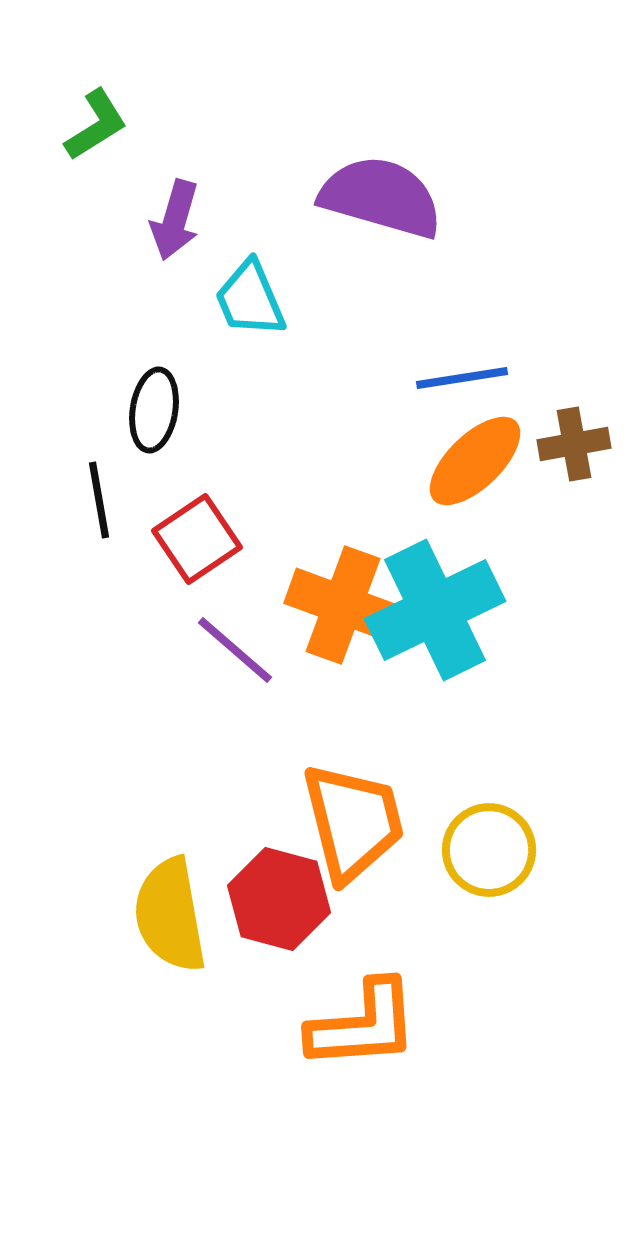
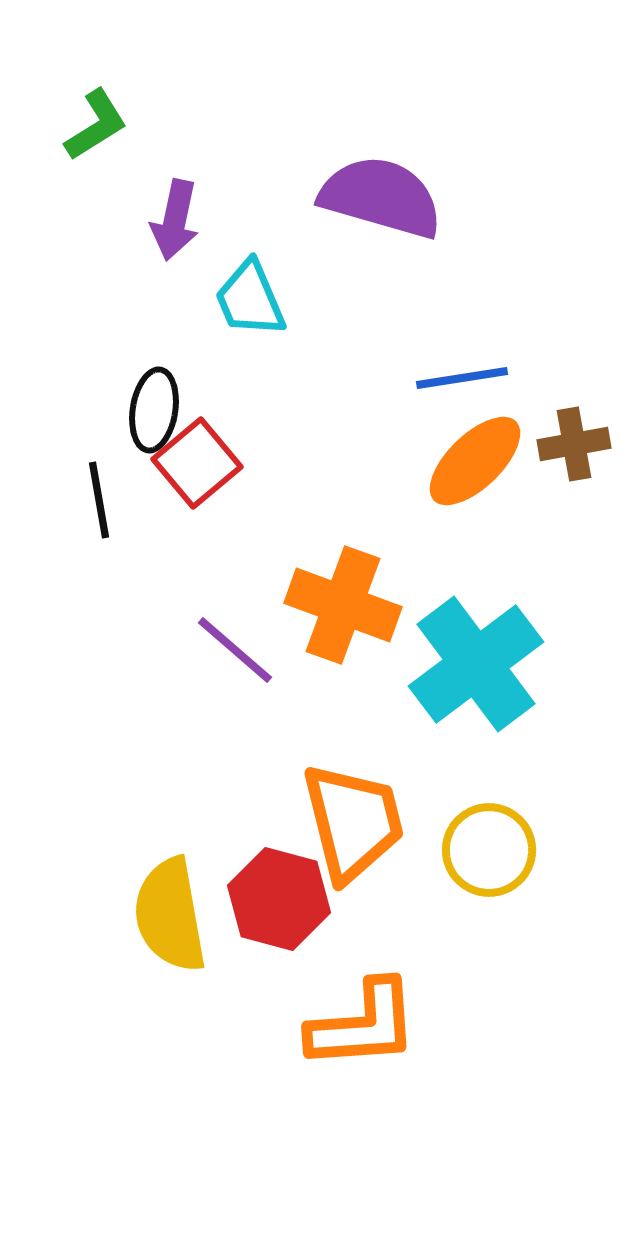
purple arrow: rotated 4 degrees counterclockwise
red square: moved 76 px up; rotated 6 degrees counterclockwise
cyan cross: moved 41 px right, 54 px down; rotated 11 degrees counterclockwise
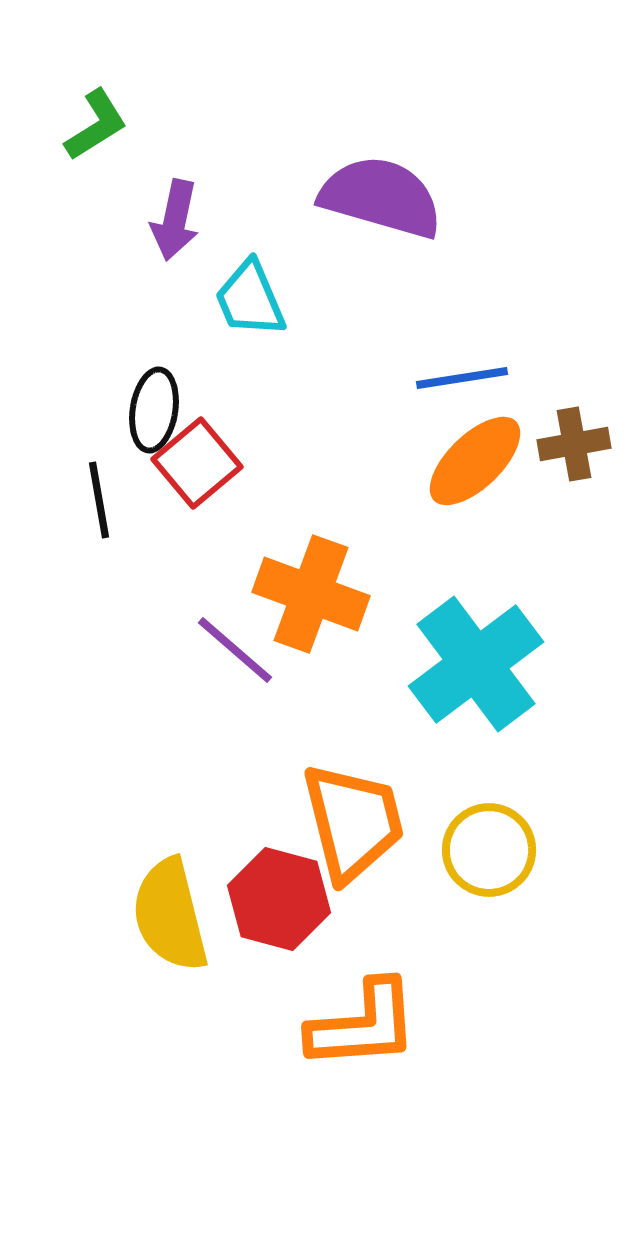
orange cross: moved 32 px left, 11 px up
yellow semicircle: rotated 4 degrees counterclockwise
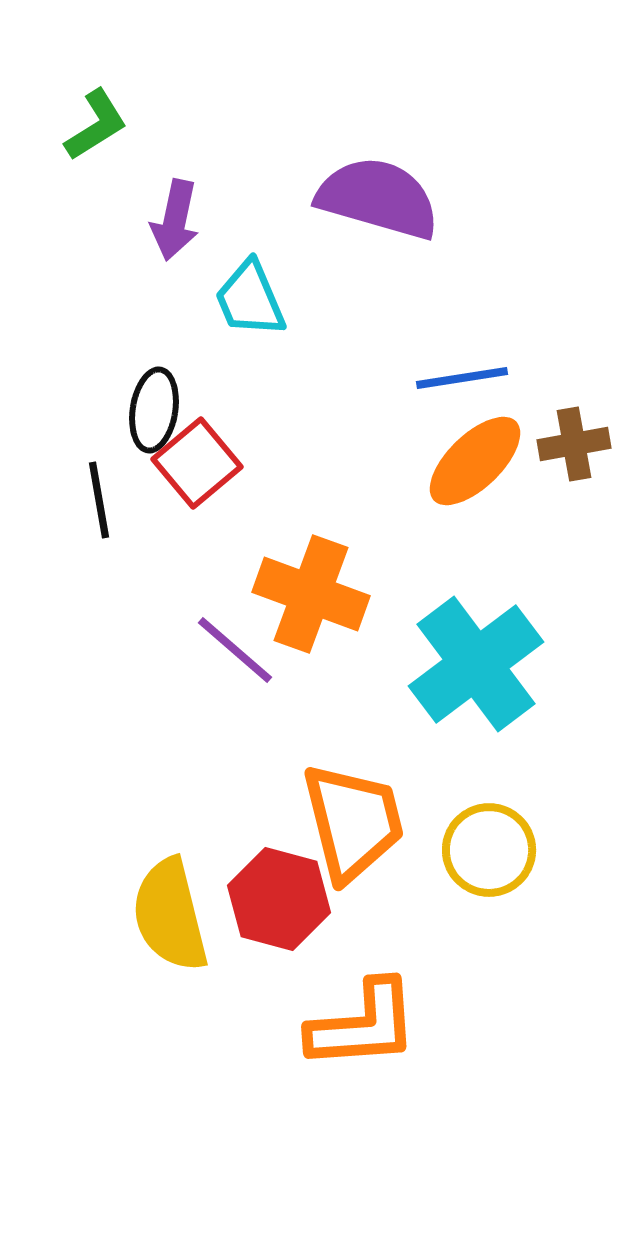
purple semicircle: moved 3 px left, 1 px down
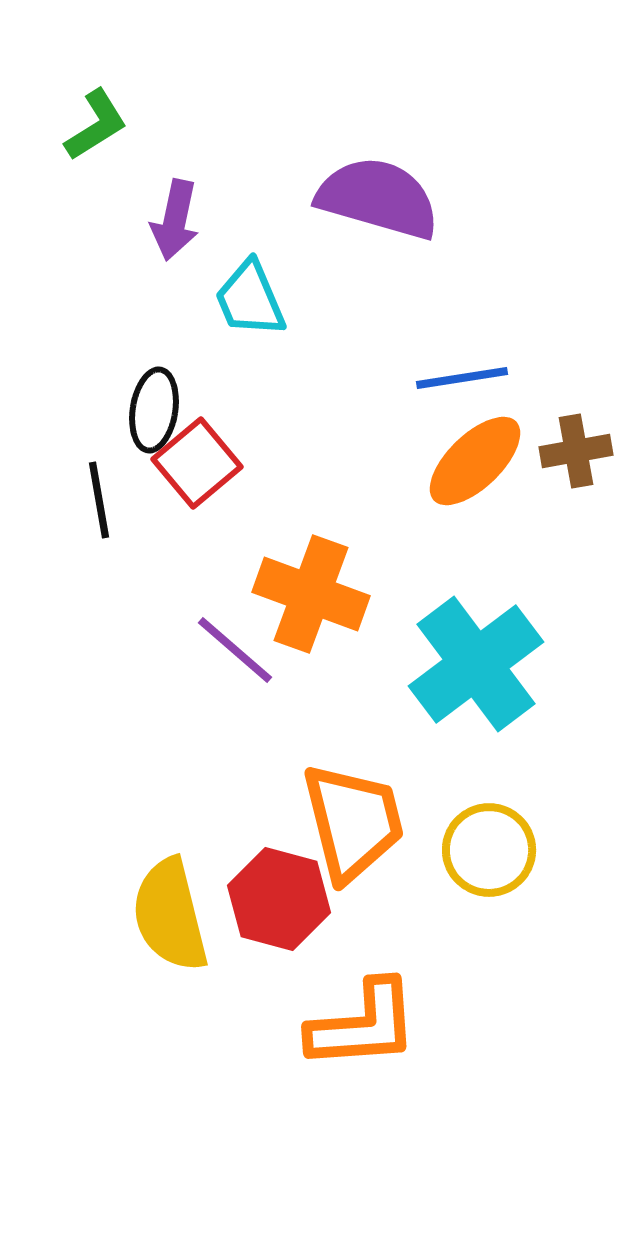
brown cross: moved 2 px right, 7 px down
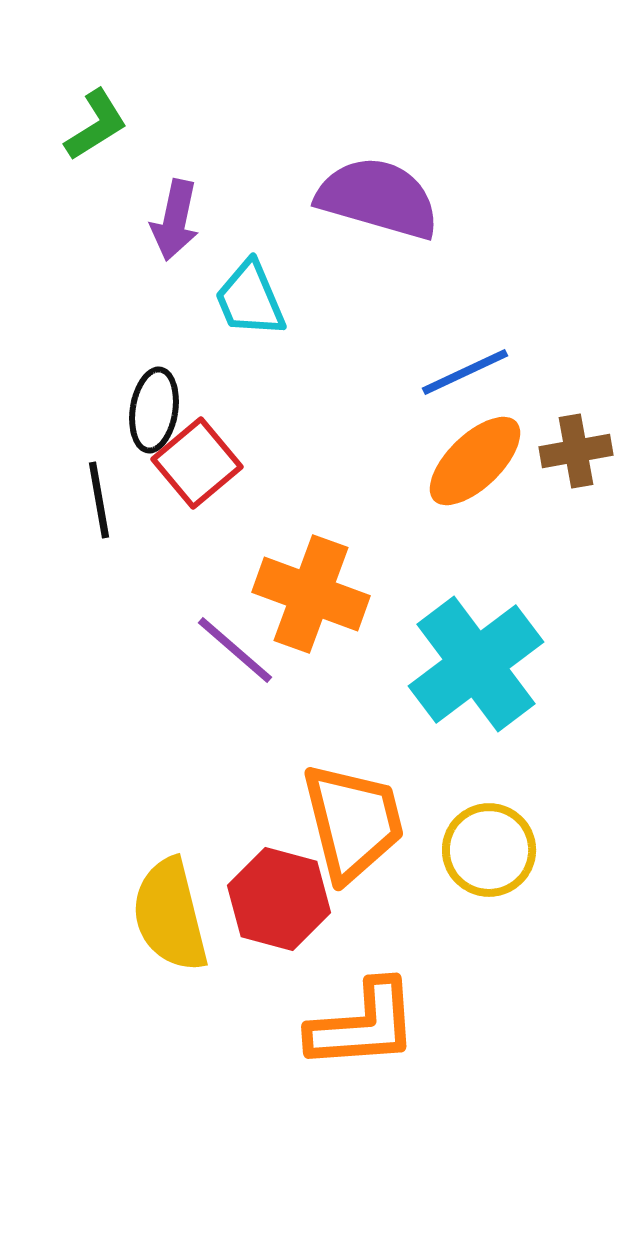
blue line: moved 3 px right, 6 px up; rotated 16 degrees counterclockwise
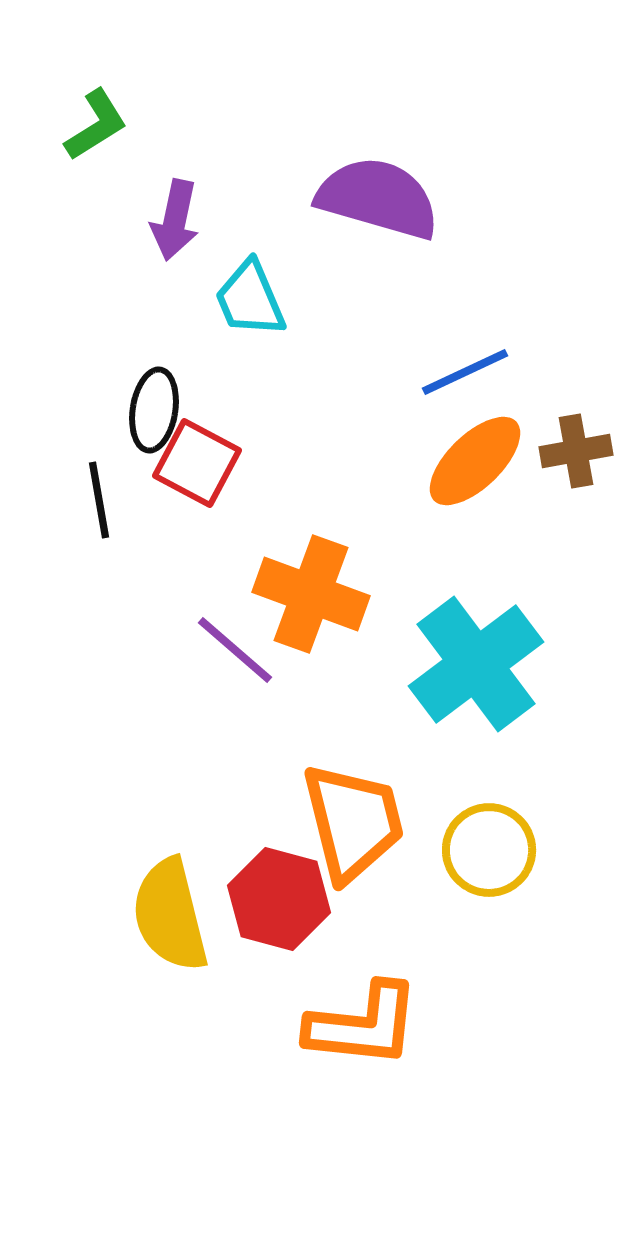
red square: rotated 22 degrees counterclockwise
orange L-shape: rotated 10 degrees clockwise
